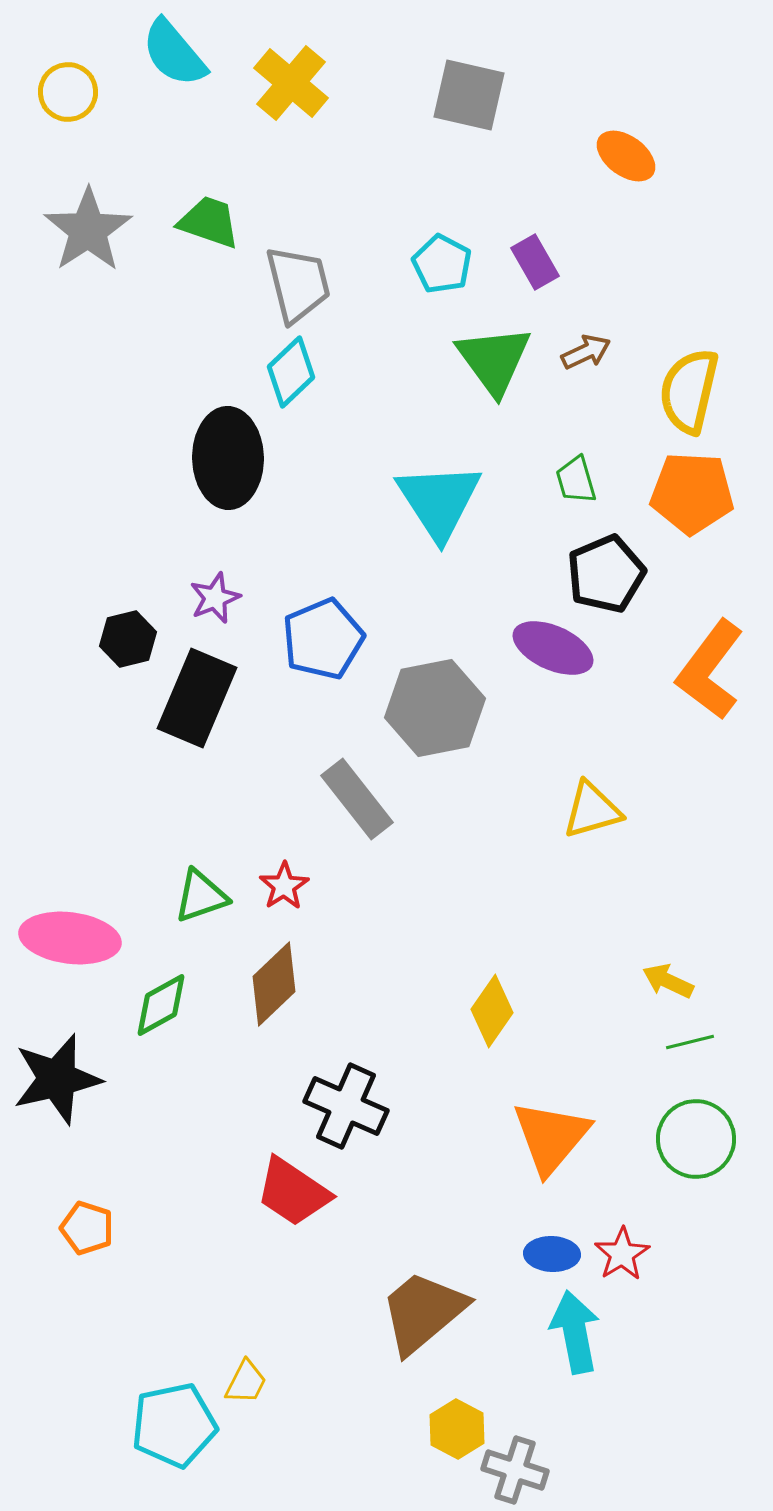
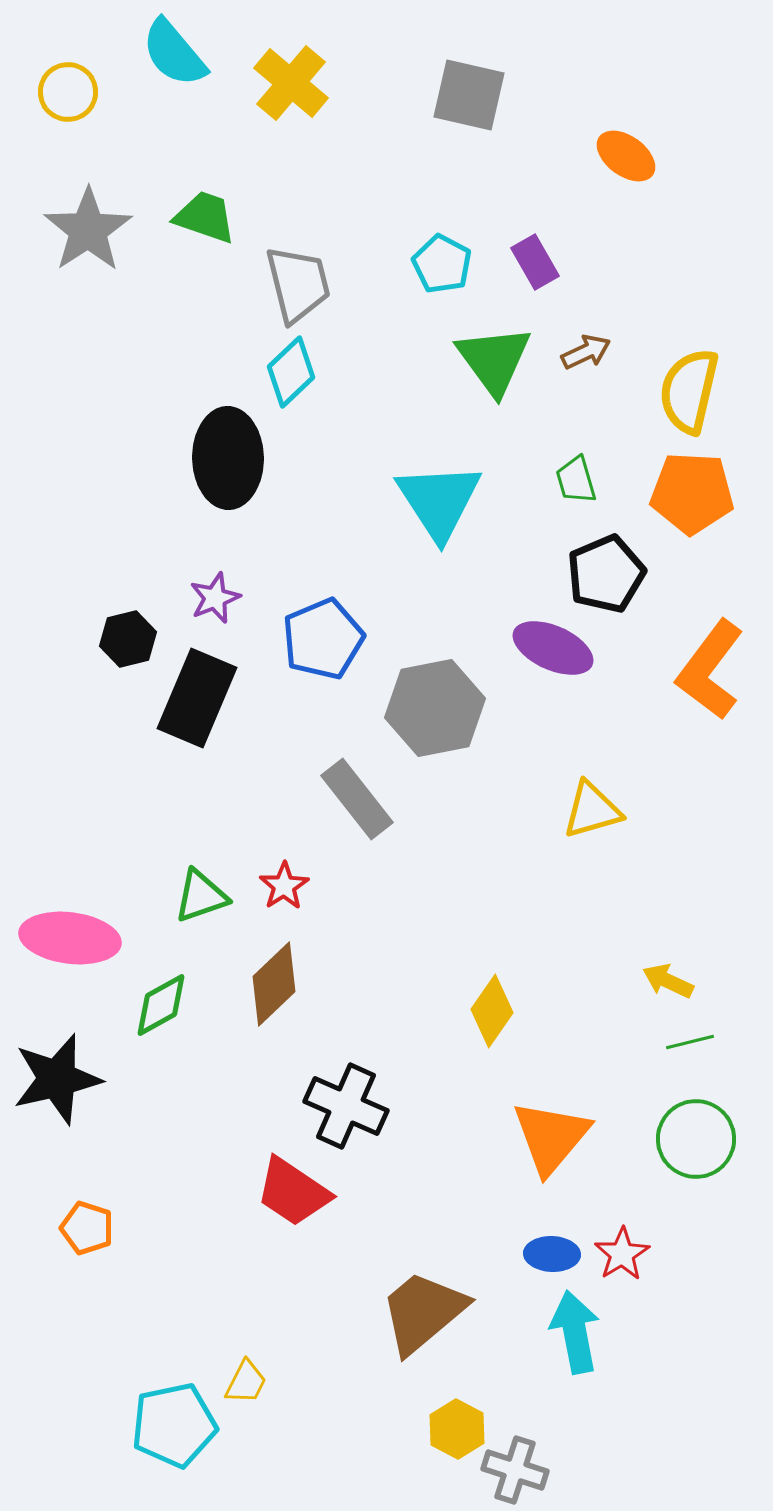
green trapezoid at (209, 222): moved 4 px left, 5 px up
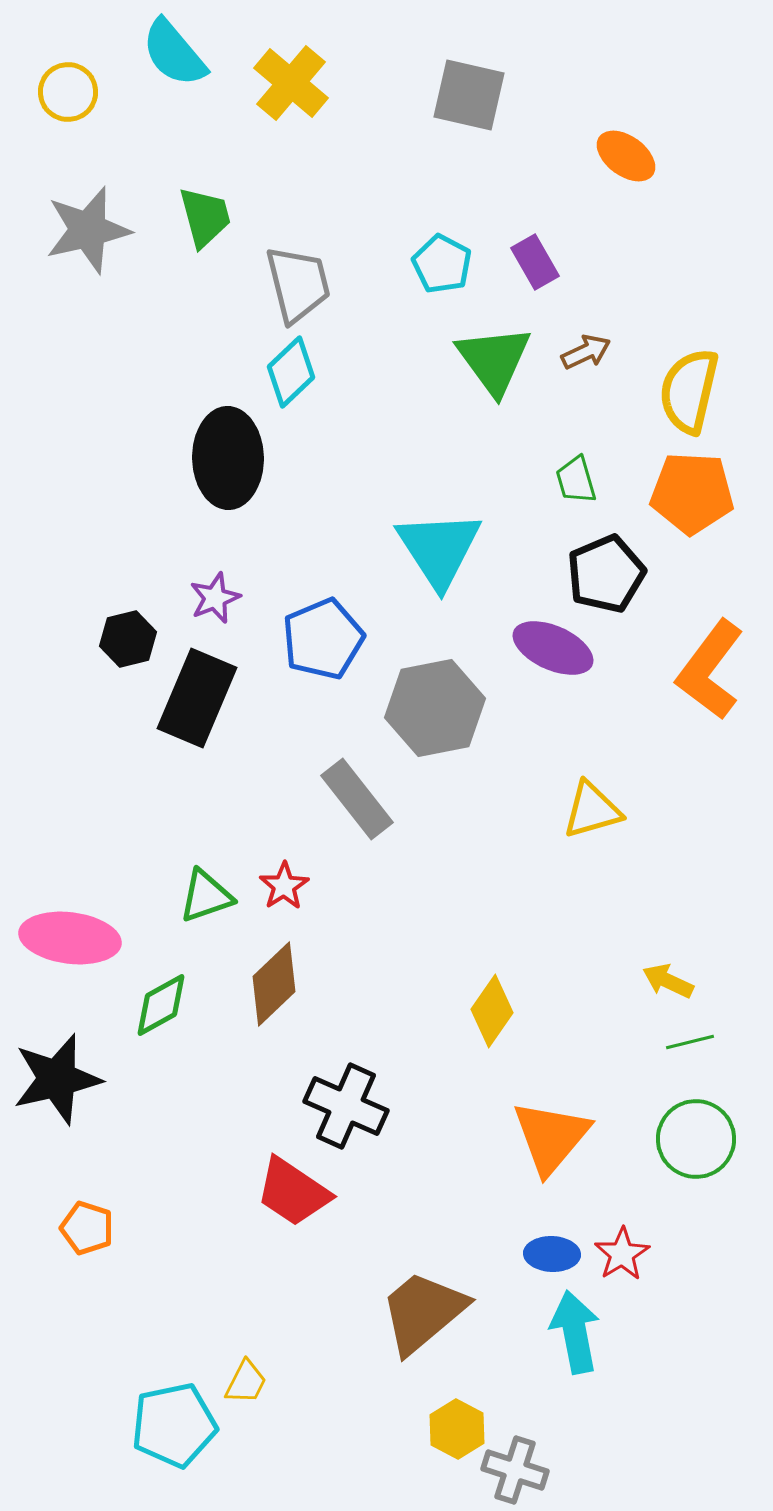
green trapezoid at (205, 217): rotated 56 degrees clockwise
gray star at (88, 230): rotated 20 degrees clockwise
cyan triangle at (439, 501): moved 48 px down
green triangle at (201, 896): moved 5 px right
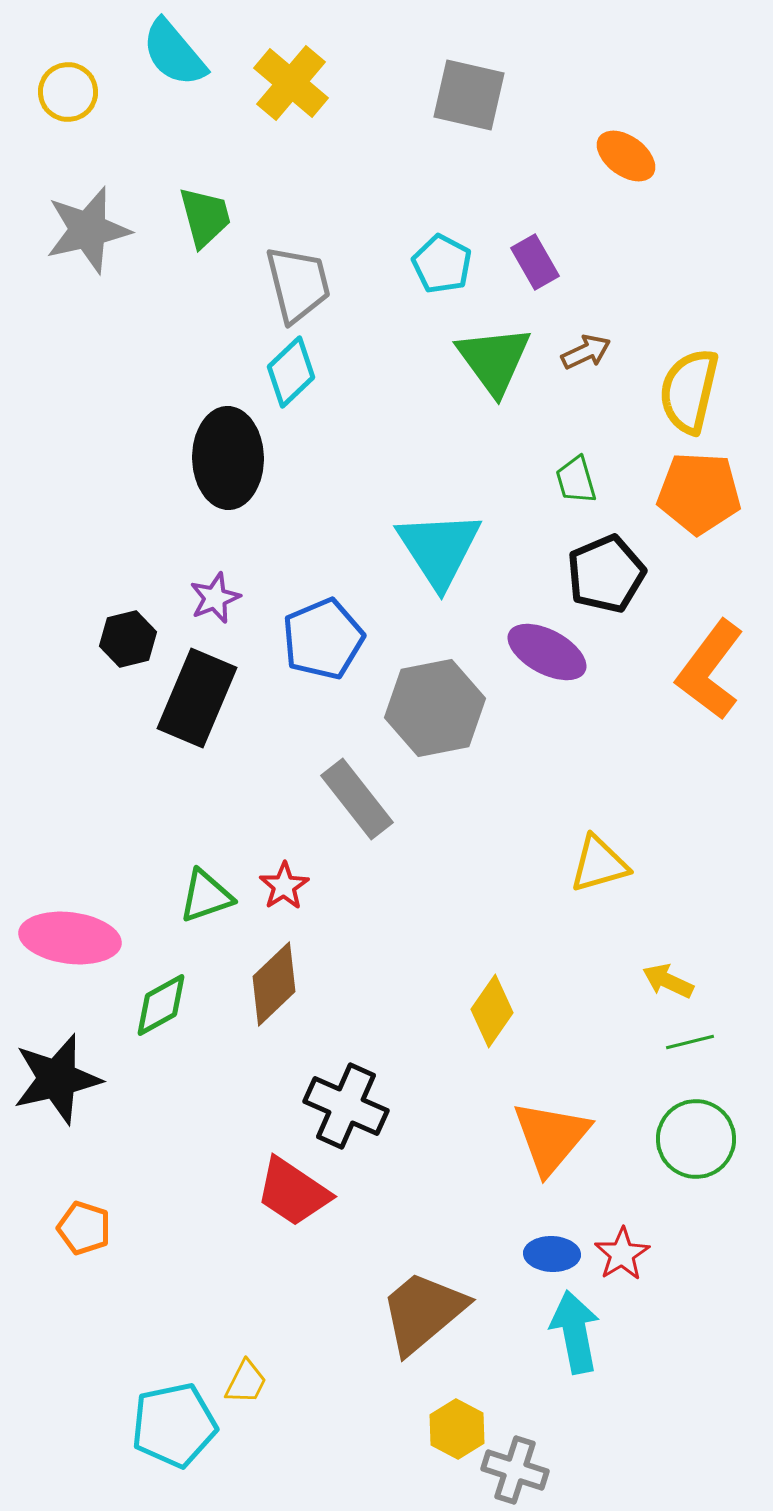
orange pentagon at (692, 493): moved 7 px right
purple ellipse at (553, 648): moved 6 px left, 4 px down; rotated 4 degrees clockwise
yellow triangle at (592, 810): moved 7 px right, 54 px down
orange pentagon at (87, 1228): moved 3 px left
